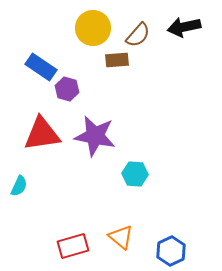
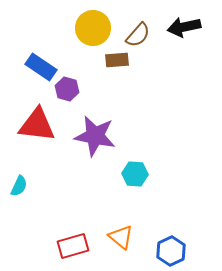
red triangle: moved 5 px left, 9 px up; rotated 15 degrees clockwise
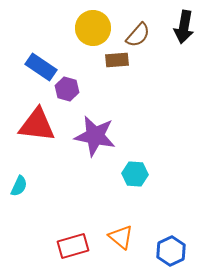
black arrow: rotated 68 degrees counterclockwise
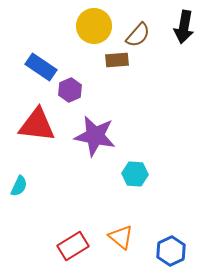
yellow circle: moved 1 px right, 2 px up
purple hexagon: moved 3 px right, 1 px down; rotated 20 degrees clockwise
red rectangle: rotated 16 degrees counterclockwise
